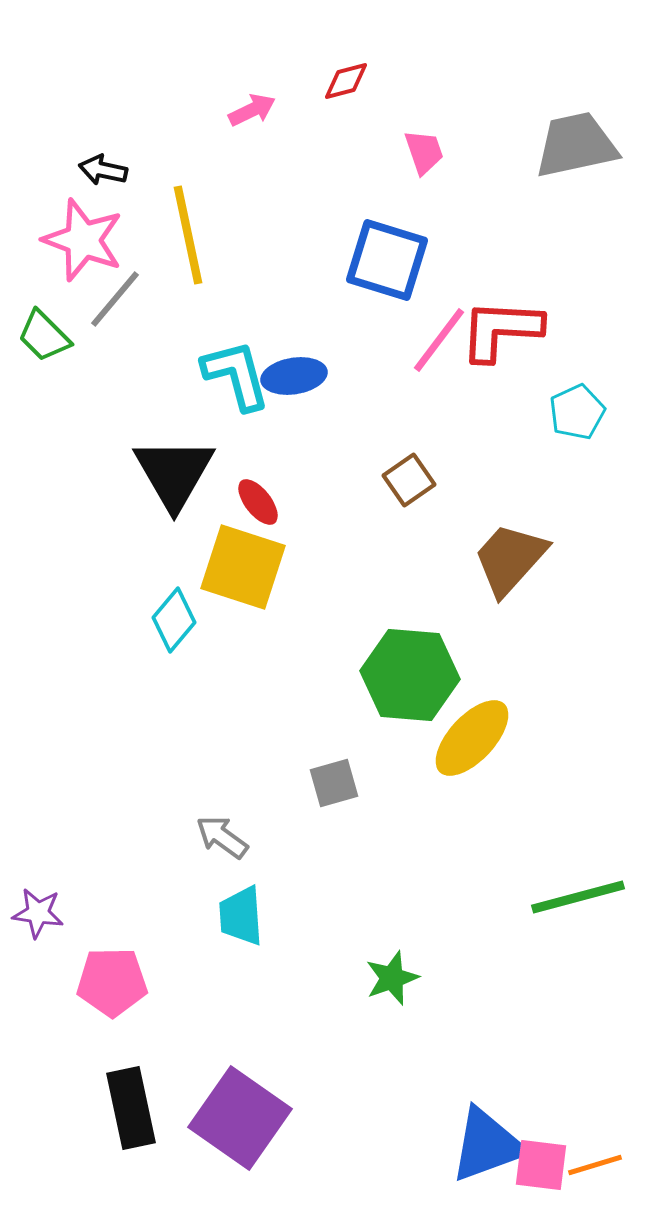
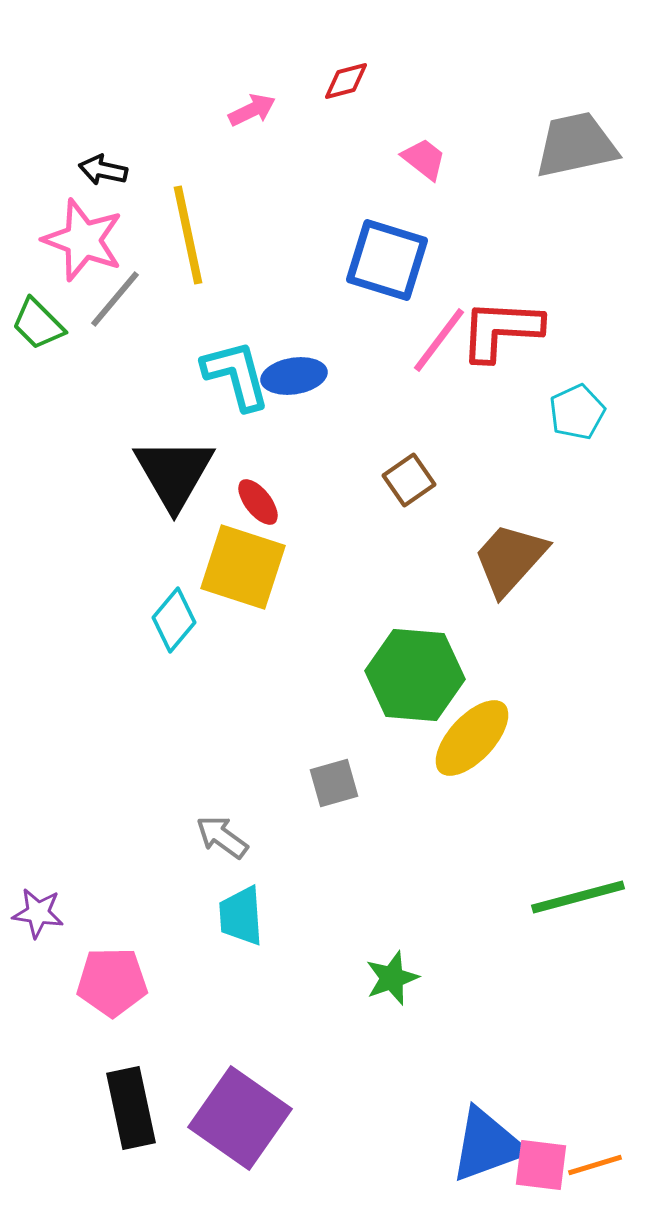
pink trapezoid: moved 7 px down; rotated 33 degrees counterclockwise
green trapezoid: moved 6 px left, 12 px up
green hexagon: moved 5 px right
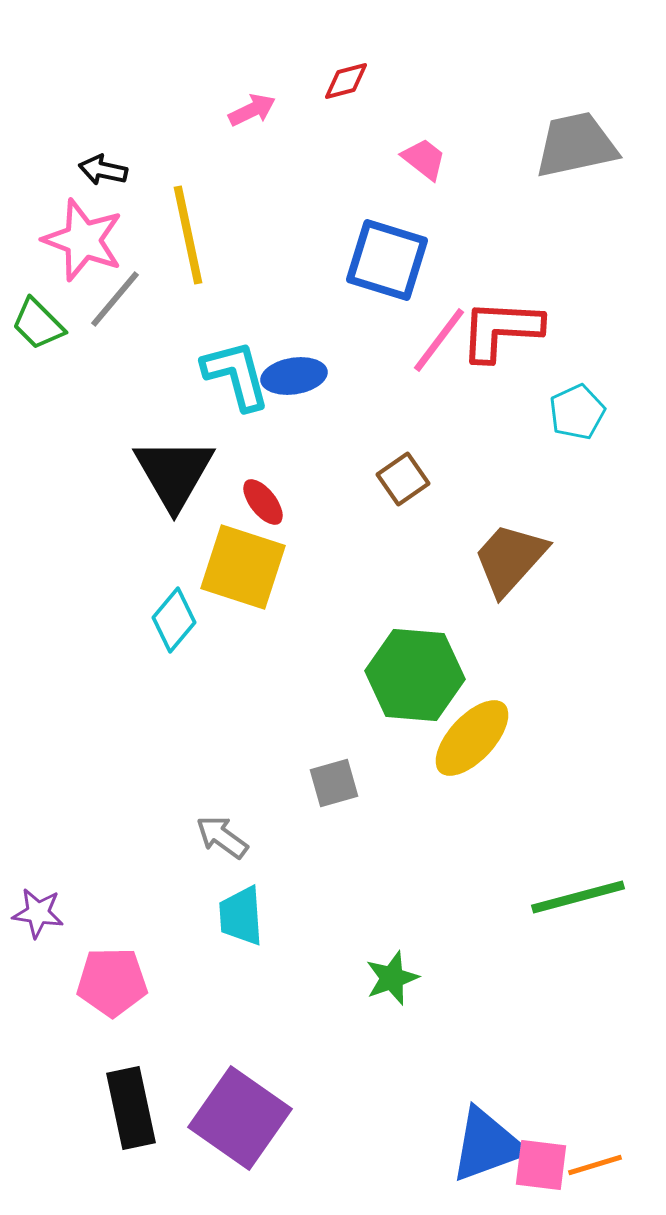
brown square: moved 6 px left, 1 px up
red ellipse: moved 5 px right
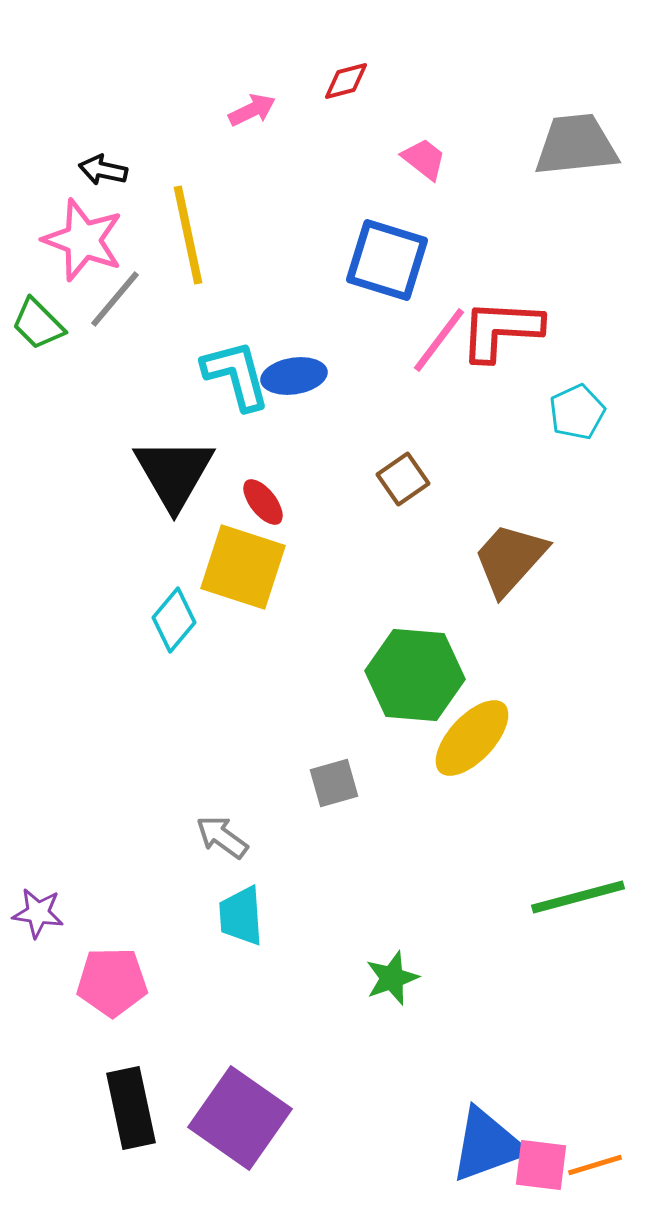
gray trapezoid: rotated 6 degrees clockwise
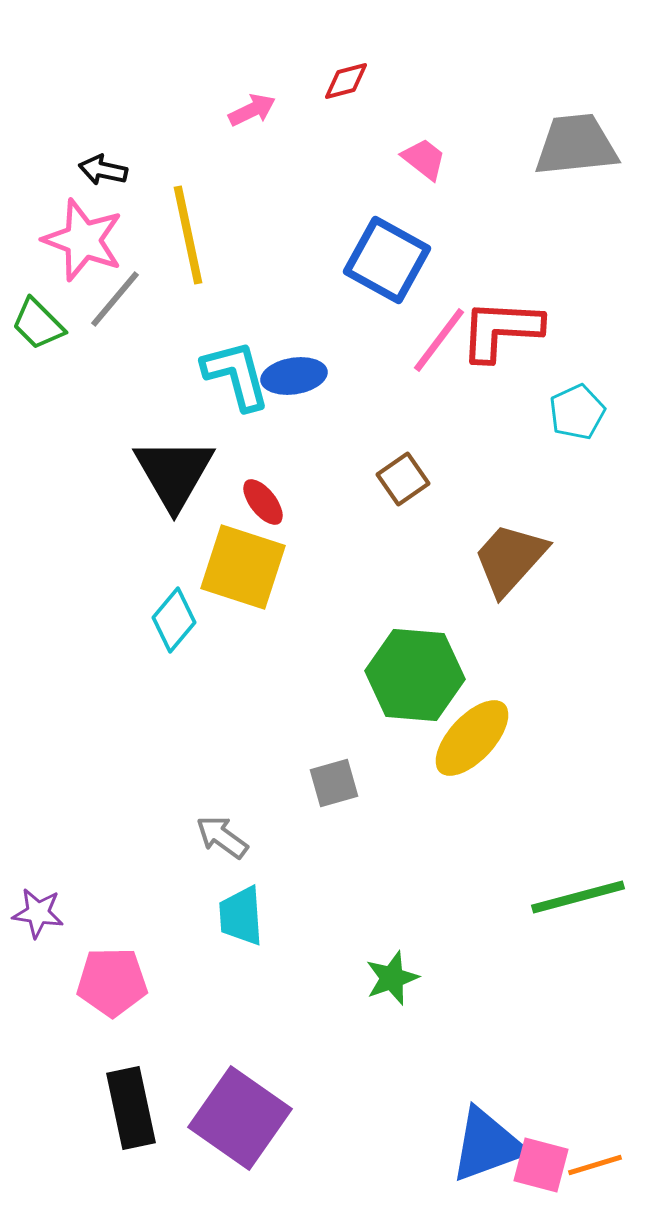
blue square: rotated 12 degrees clockwise
pink square: rotated 8 degrees clockwise
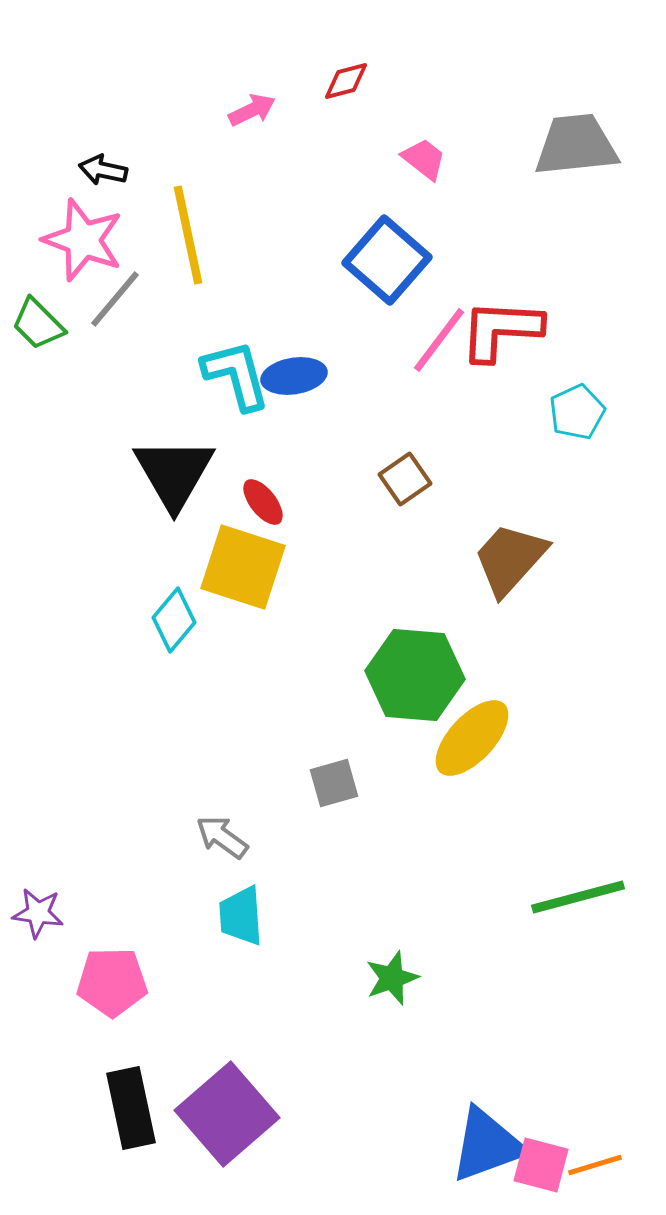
blue square: rotated 12 degrees clockwise
brown square: moved 2 px right
purple square: moved 13 px left, 4 px up; rotated 14 degrees clockwise
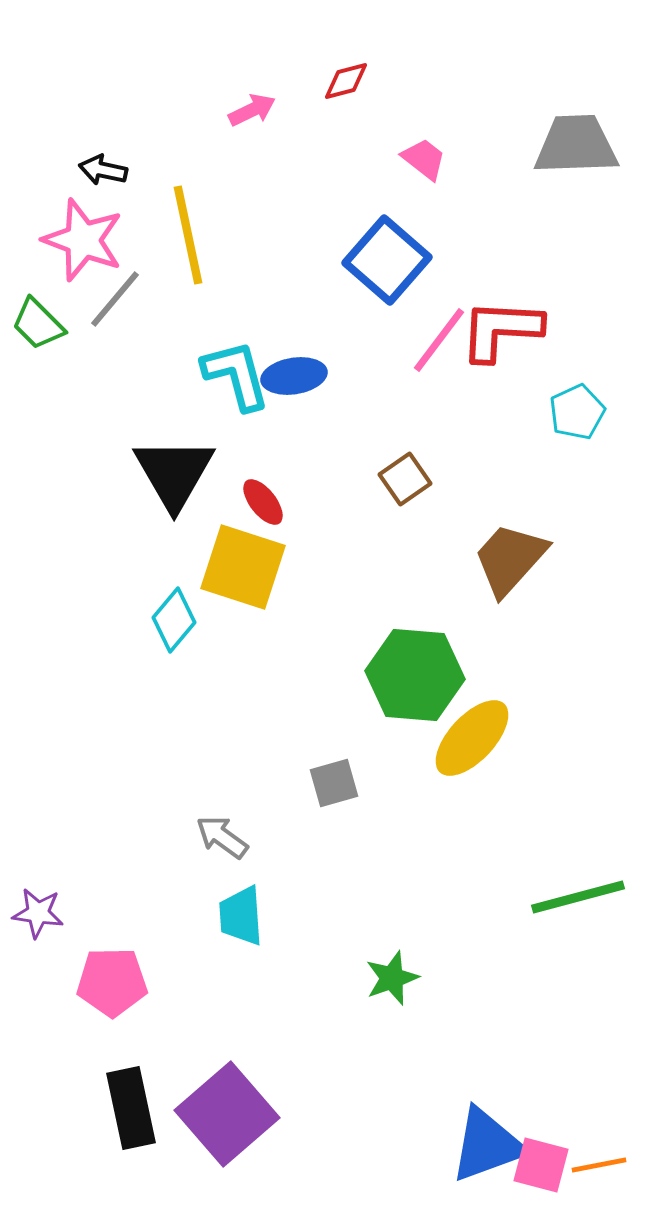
gray trapezoid: rotated 4 degrees clockwise
orange line: moved 4 px right; rotated 6 degrees clockwise
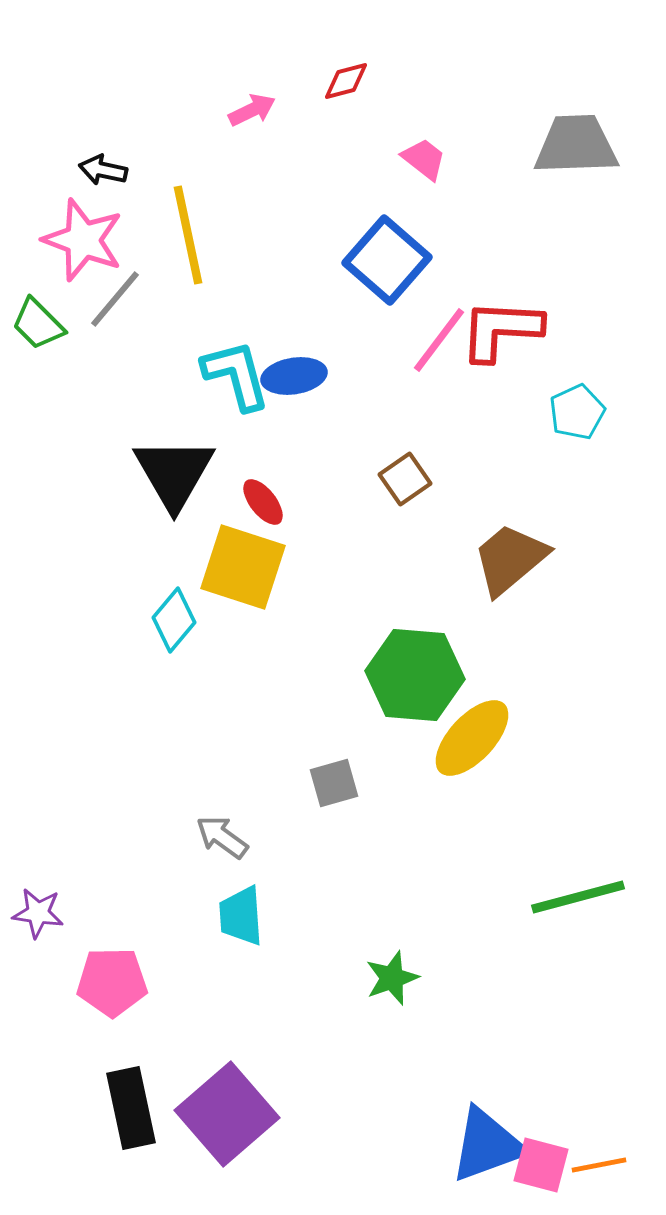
brown trapezoid: rotated 8 degrees clockwise
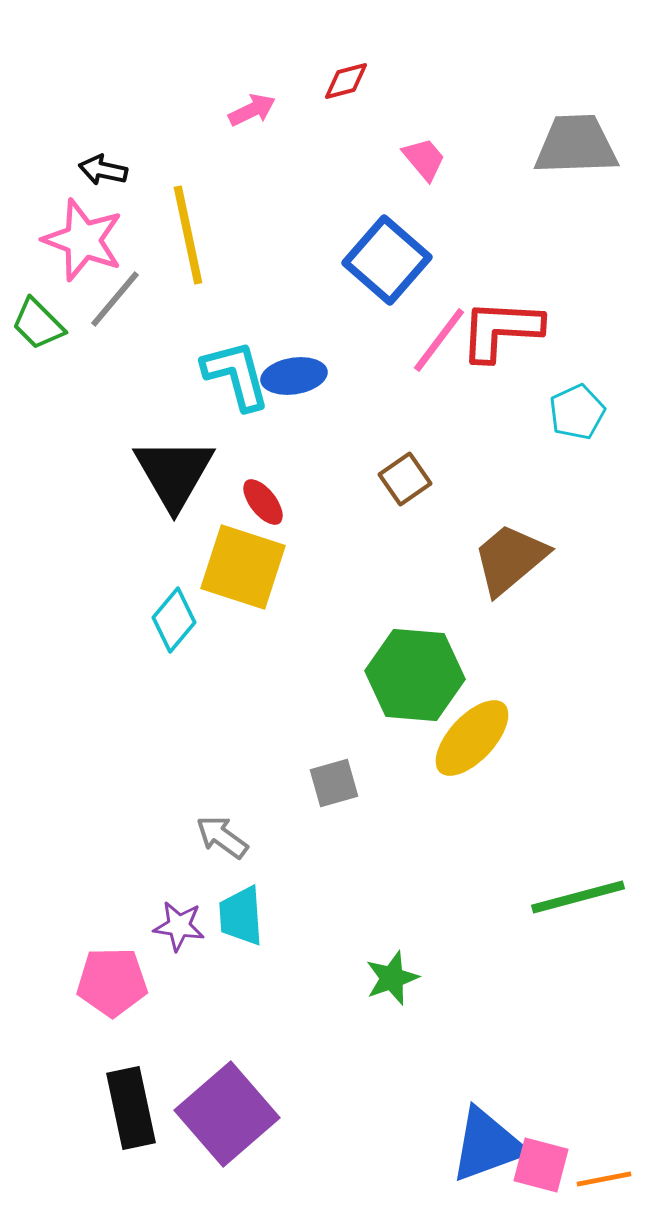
pink trapezoid: rotated 12 degrees clockwise
purple star: moved 141 px right, 13 px down
orange line: moved 5 px right, 14 px down
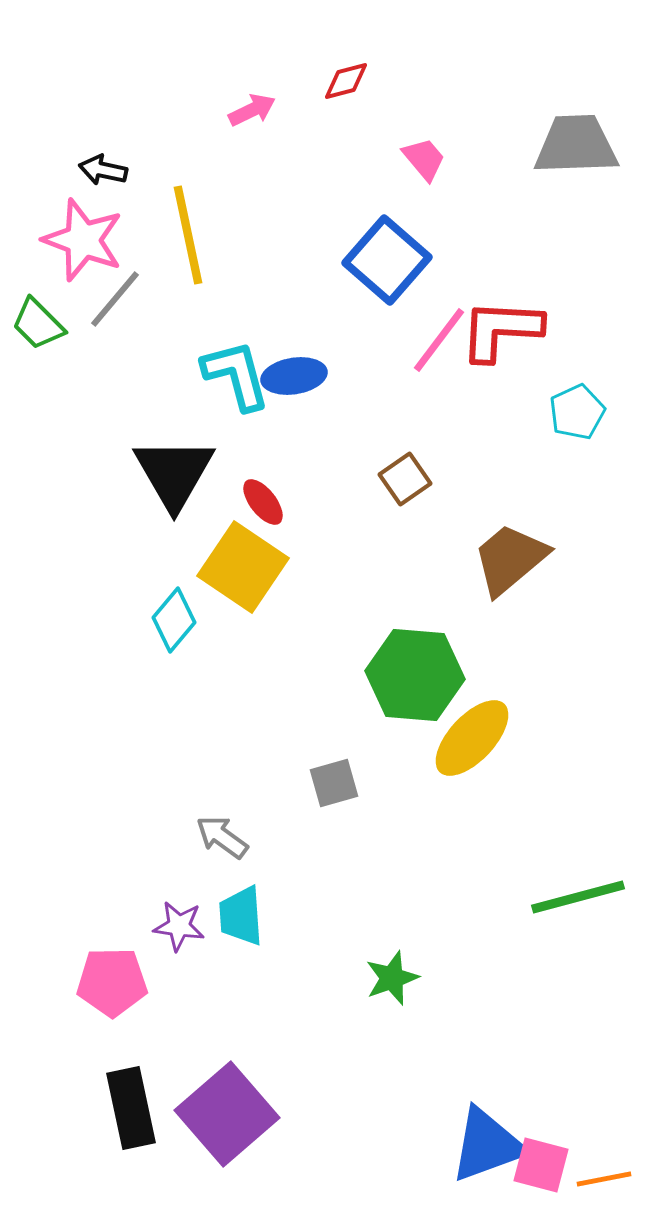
yellow square: rotated 16 degrees clockwise
